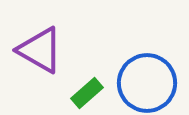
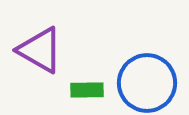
green rectangle: moved 3 px up; rotated 40 degrees clockwise
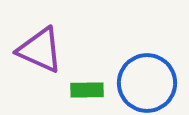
purple triangle: rotated 6 degrees counterclockwise
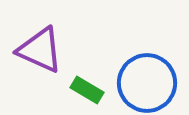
green rectangle: rotated 32 degrees clockwise
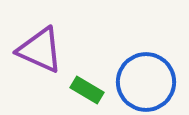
blue circle: moved 1 px left, 1 px up
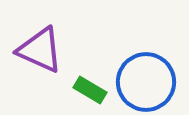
green rectangle: moved 3 px right
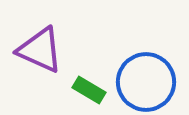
green rectangle: moved 1 px left
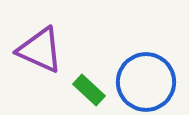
green rectangle: rotated 12 degrees clockwise
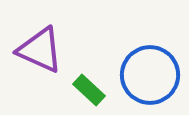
blue circle: moved 4 px right, 7 px up
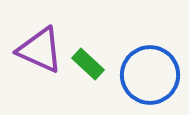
green rectangle: moved 1 px left, 26 px up
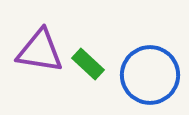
purple triangle: moved 1 px down; rotated 15 degrees counterclockwise
